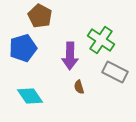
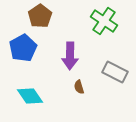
brown pentagon: rotated 10 degrees clockwise
green cross: moved 3 px right, 19 px up
blue pentagon: rotated 12 degrees counterclockwise
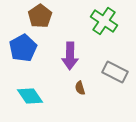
brown semicircle: moved 1 px right, 1 px down
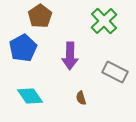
green cross: rotated 12 degrees clockwise
brown semicircle: moved 1 px right, 10 px down
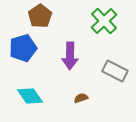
blue pentagon: rotated 12 degrees clockwise
gray rectangle: moved 1 px up
brown semicircle: rotated 88 degrees clockwise
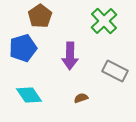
cyan diamond: moved 1 px left, 1 px up
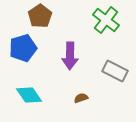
green cross: moved 2 px right, 1 px up; rotated 8 degrees counterclockwise
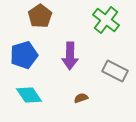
blue pentagon: moved 1 px right, 7 px down
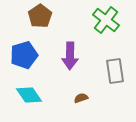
gray rectangle: rotated 55 degrees clockwise
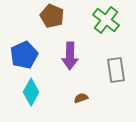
brown pentagon: moved 12 px right; rotated 15 degrees counterclockwise
blue pentagon: rotated 8 degrees counterclockwise
gray rectangle: moved 1 px right, 1 px up
cyan diamond: moved 2 px right, 3 px up; rotated 64 degrees clockwise
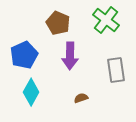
brown pentagon: moved 6 px right, 7 px down
